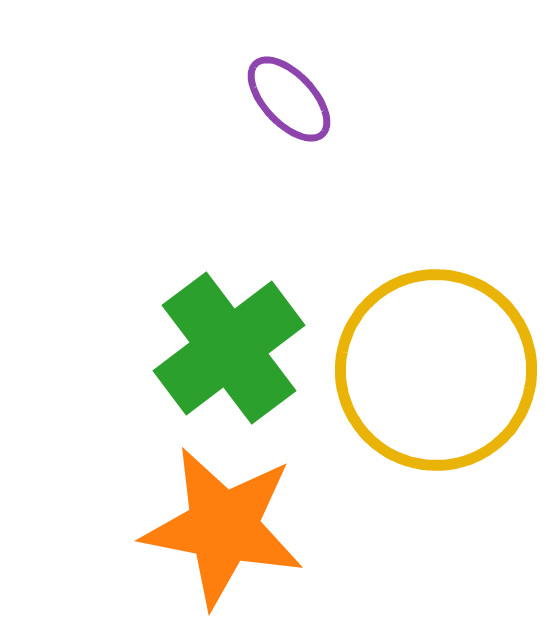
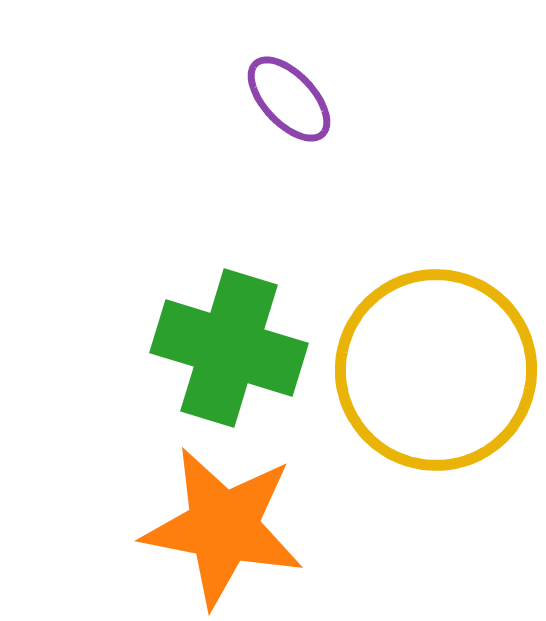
green cross: rotated 36 degrees counterclockwise
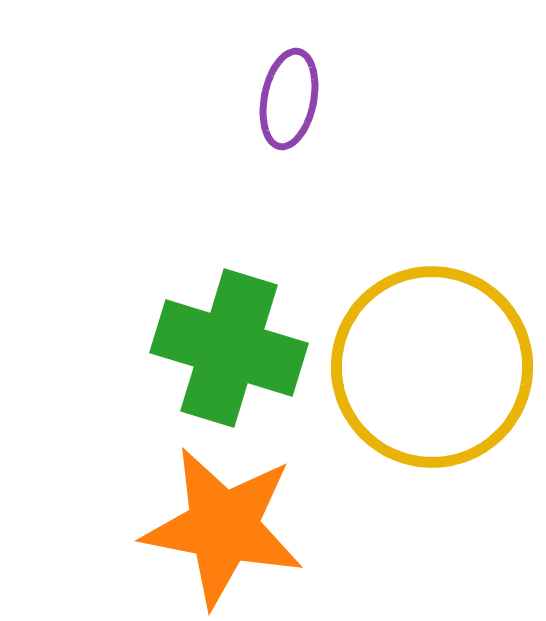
purple ellipse: rotated 54 degrees clockwise
yellow circle: moved 4 px left, 3 px up
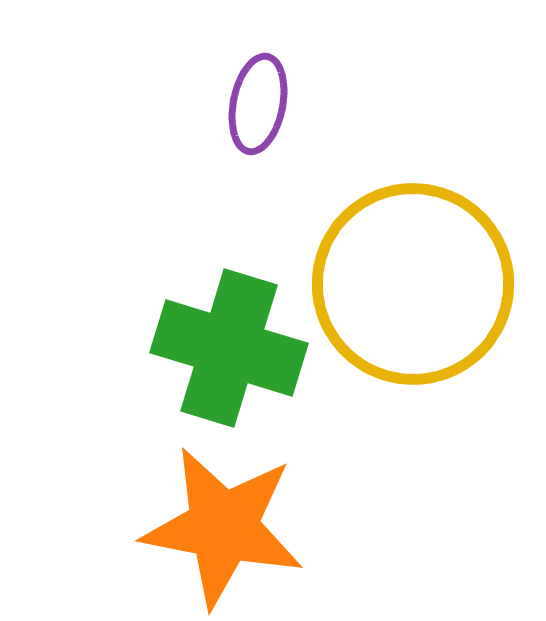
purple ellipse: moved 31 px left, 5 px down
yellow circle: moved 19 px left, 83 px up
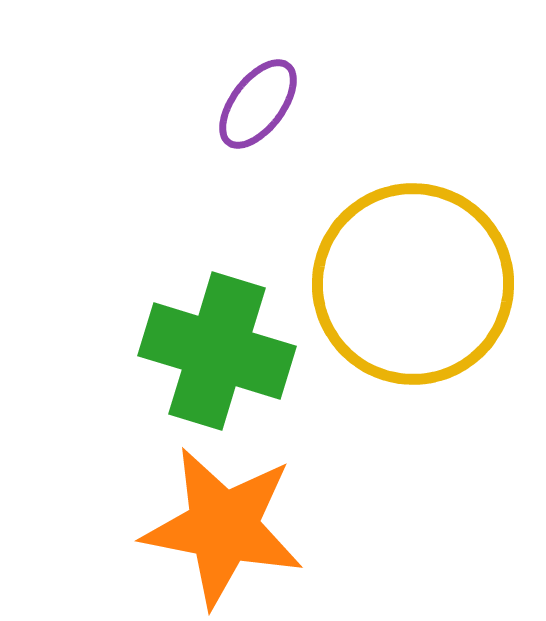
purple ellipse: rotated 26 degrees clockwise
green cross: moved 12 px left, 3 px down
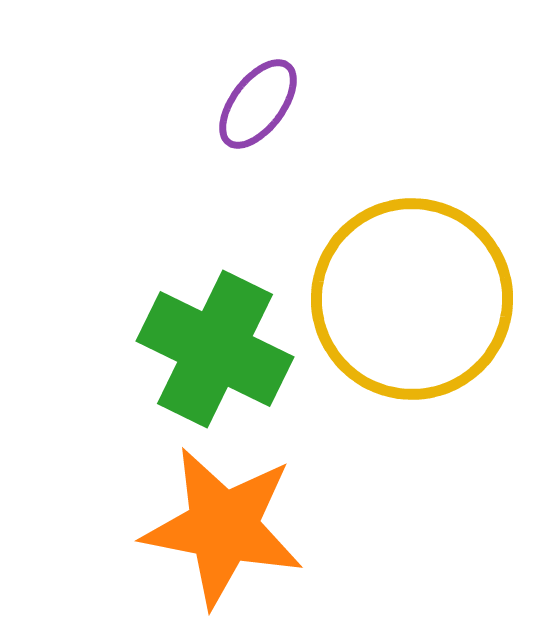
yellow circle: moved 1 px left, 15 px down
green cross: moved 2 px left, 2 px up; rotated 9 degrees clockwise
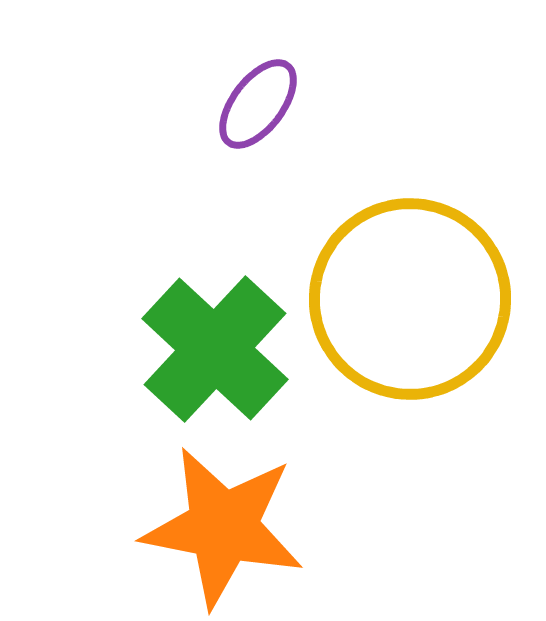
yellow circle: moved 2 px left
green cross: rotated 17 degrees clockwise
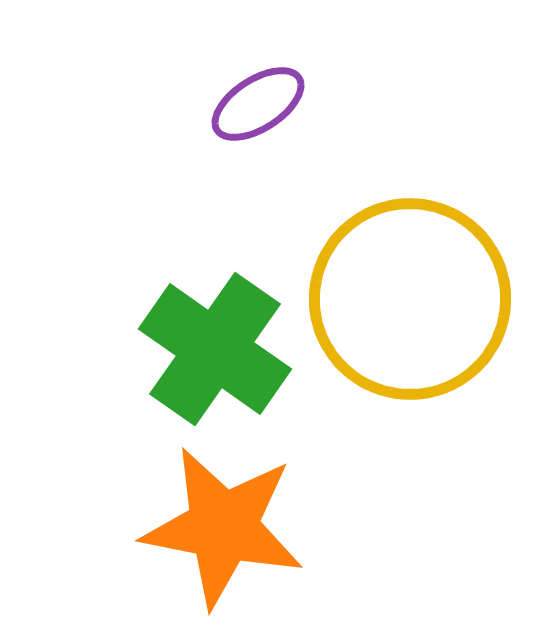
purple ellipse: rotated 20 degrees clockwise
green cross: rotated 8 degrees counterclockwise
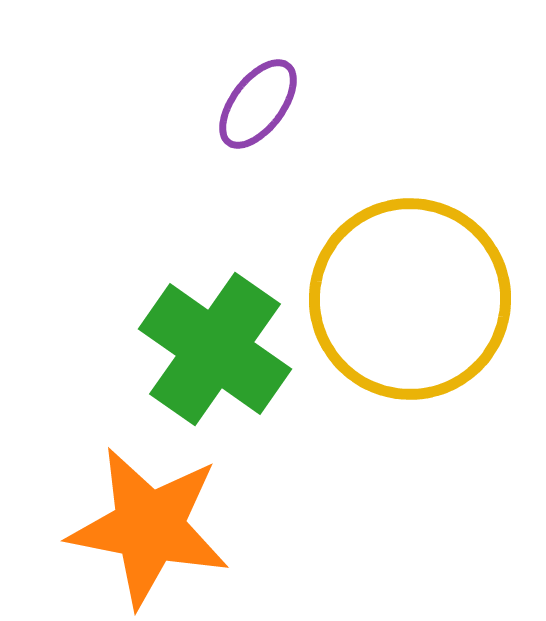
purple ellipse: rotated 20 degrees counterclockwise
orange star: moved 74 px left
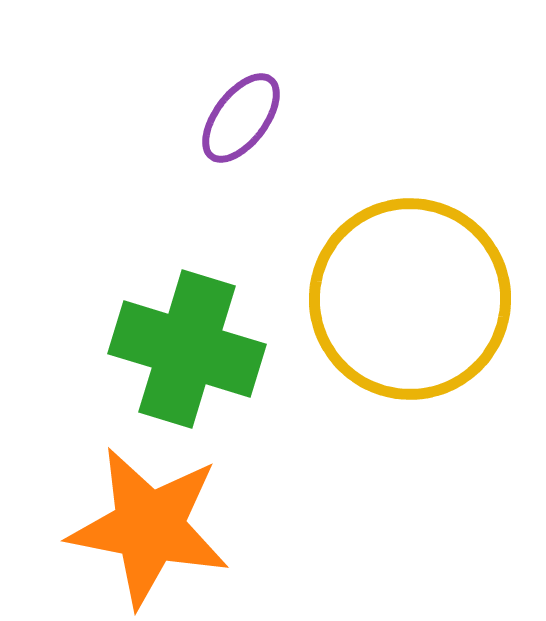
purple ellipse: moved 17 px left, 14 px down
green cross: moved 28 px left; rotated 18 degrees counterclockwise
